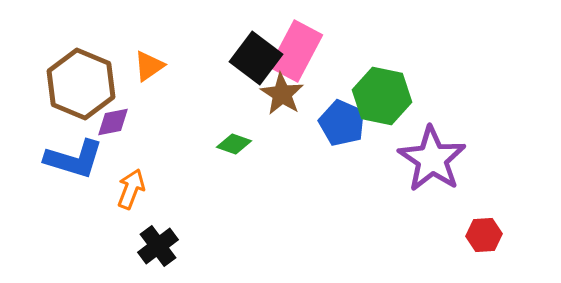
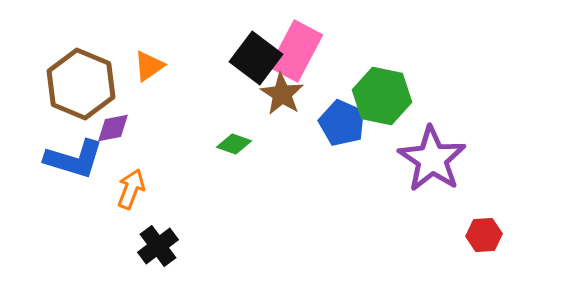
purple diamond: moved 6 px down
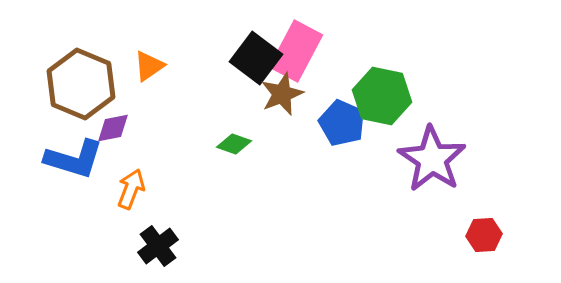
brown star: rotated 18 degrees clockwise
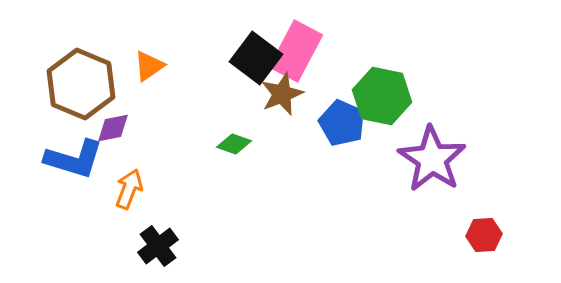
orange arrow: moved 2 px left
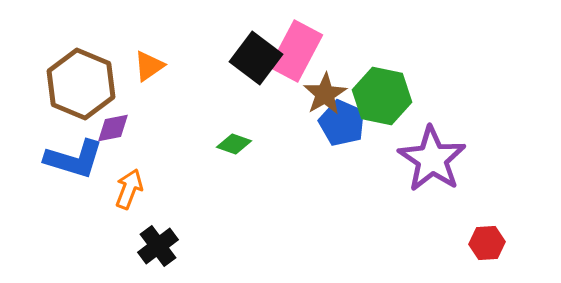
brown star: moved 43 px right; rotated 9 degrees counterclockwise
red hexagon: moved 3 px right, 8 px down
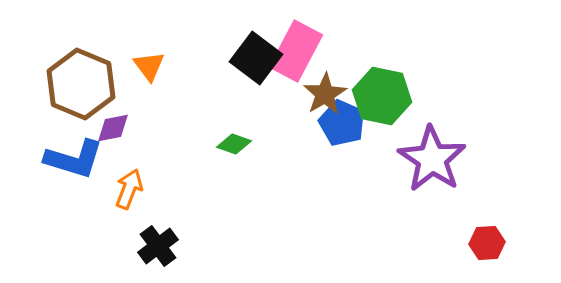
orange triangle: rotated 32 degrees counterclockwise
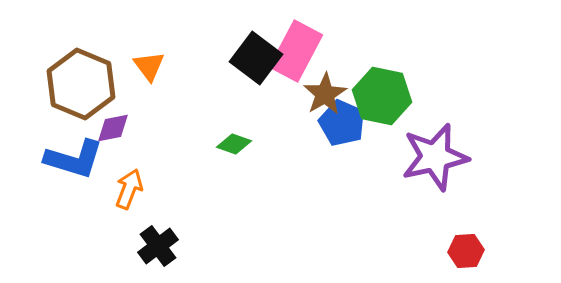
purple star: moved 3 px right, 2 px up; rotated 26 degrees clockwise
red hexagon: moved 21 px left, 8 px down
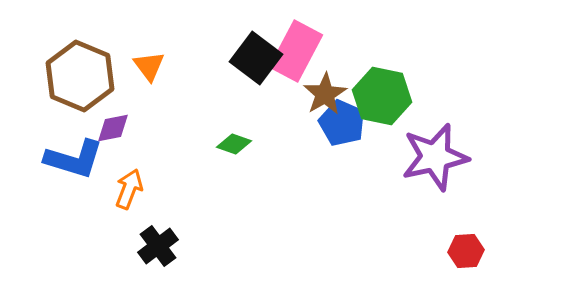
brown hexagon: moved 1 px left, 8 px up
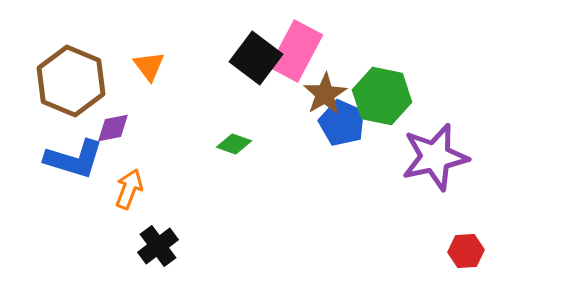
brown hexagon: moved 9 px left, 5 px down
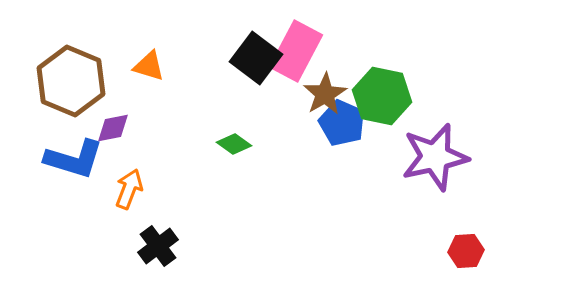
orange triangle: rotated 36 degrees counterclockwise
green diamond: rotated 16 degrees clockwise
